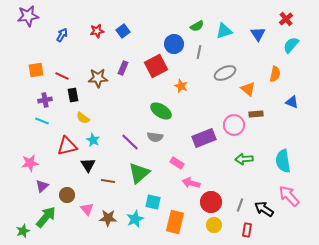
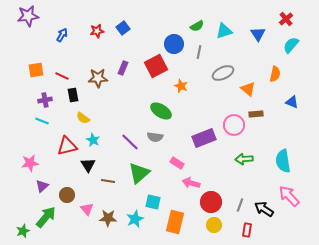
blue square at (123, 31): moved 3 px up
gray ellipse at (225, 73): moved 2 px left
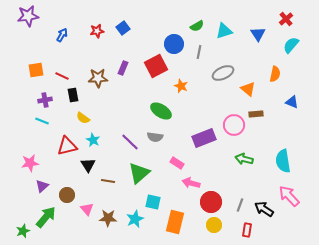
green arrow at (244, 159): rotated 18 degrees clockwise
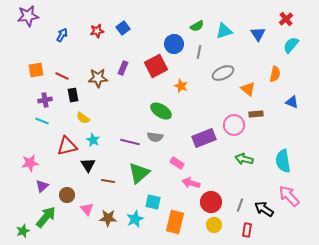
purple line at (130, 142): rotated 30 degrees counterclockwise
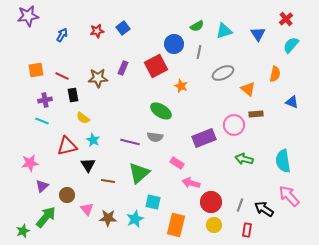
orange rectangle at (175, 222): moved 1 px right, 3 px down
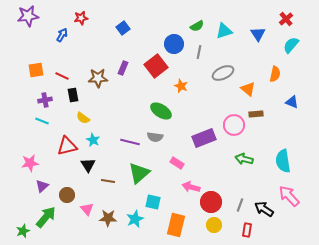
red star at (97, 31): moved 16 px left, 13 px up
red square at (156, 66): rotated 10 degrees counterclockwise
pink arrow at (191, 183): moved 4 px down
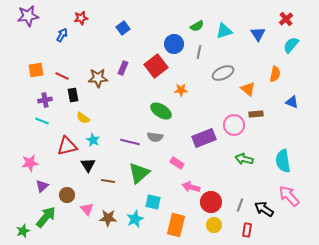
orange star at (181, 86): moved 4 px down; rotated 24 degrees counterclockwise
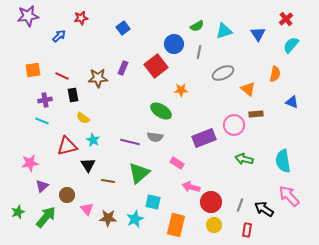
blue arrow at (62, 35): moved 3 px left, 1 px down; rotated 16 degrees clockwise
orange square at (36, 70): moved 3 px left
green star at (23, 231): moved 5 px left, 19 px up
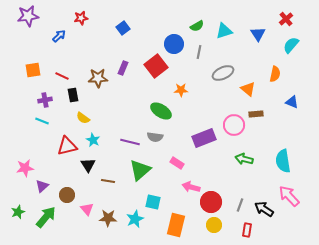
pink star at (30, 163): moved 5 px left, 5 px down
green triangle at (139, 173): moved 1 px right, 3 px up
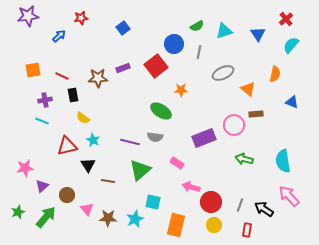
purple rectangle at (123, 68): rotated 48 degrees clockwise
